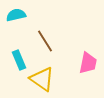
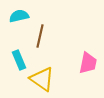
cyan semicircle: moved 3 px right, 1 px down
brown line: moved 5 px left, 5 px up; rotated 45 degrees clockwise
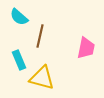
cyan semicircle: moved 1 px down; rotated 126 degrees counterclockwise
pink trapezoid: moved 2 px left, 15 px up
yellow triangle: moved 1 px up; rotated 20 degrees counterclockwise
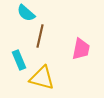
cyan semicircle: moved 7 px right, 4 px up
pink trapezoid: moved 5 px left, 1 px down
